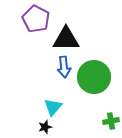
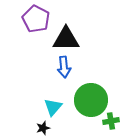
green circle: moved 3 px left, 23 px down
black star: moved 2 px left, 1 px down
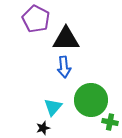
green cross: moved 1 px left, 1 px down; rotated 21 degrees clockwise
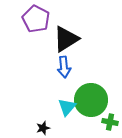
black triangle: rotated 32 degrees counterclockwise
cyan triangle: moved 14 px right
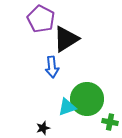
purple pentagon: moved 5 px right
blue arrow: moved 12 px left
green circle: moved 4 px left, 1 px up
cyan triangle: rotated 30 degrees clockwise
